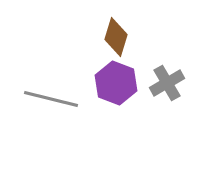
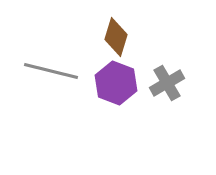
gray line: moved 28 px up
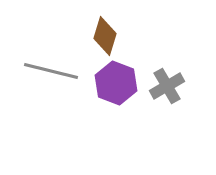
brown diamond: moved 11 px left, 1 px up
gray cross: moved 3 px down
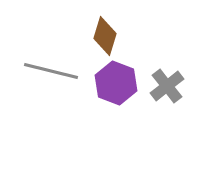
gray cross: rotated 8 degrees counterclockwise
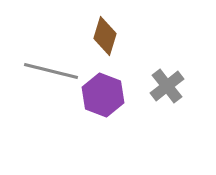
purple hexagon: moved 13 px left, 12 px down
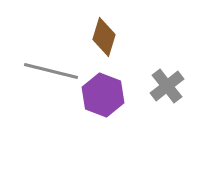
brown diamond: moved 1 px left, 1 px down
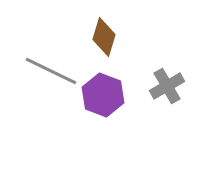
gray line: rotated 12 degrees clockwise
gray cross: rotated 8 degrees clockwise
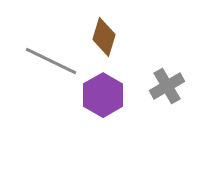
gray line: moved 10 px up
purple hexagon: rotated 9 degrees clockwise
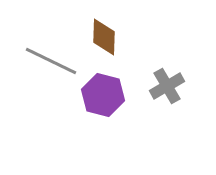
brown diamond: rotated 15 degrees counterclockwise
purple hexagon: rotated 15 degrees counterclockwise
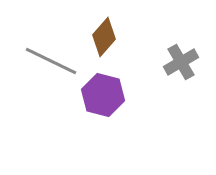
brown diamond: rotated 39 degrees clockwise
gray cross: moved 14 px right, 24 px up
